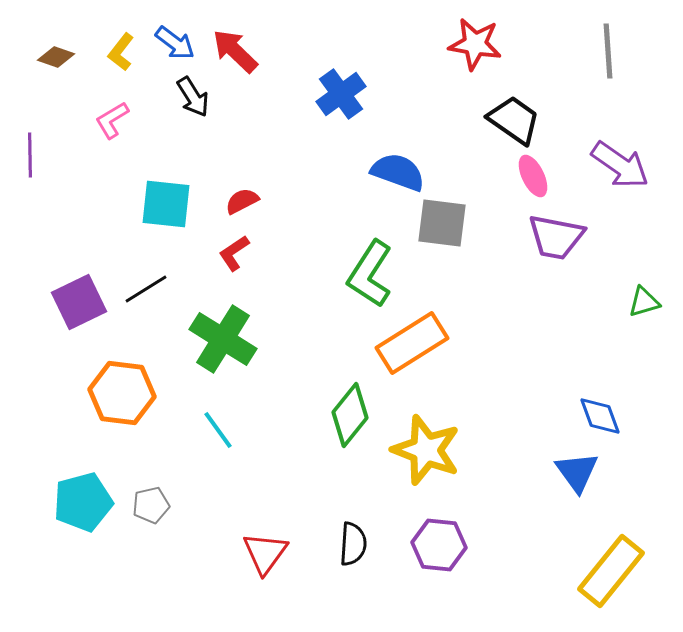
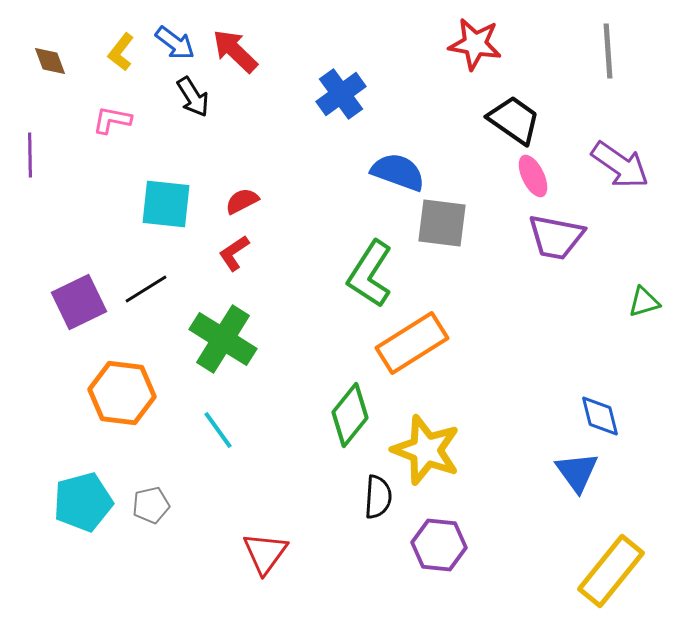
brown diamond: moved 6 px left, 4 px down; rotated 51 degrees clockwise
pink L-shape: rotated 42 degrees clockwise
blue diamond: rotated 6 degrees clockwise
black semicircle: moved 25 px right, 47 px up
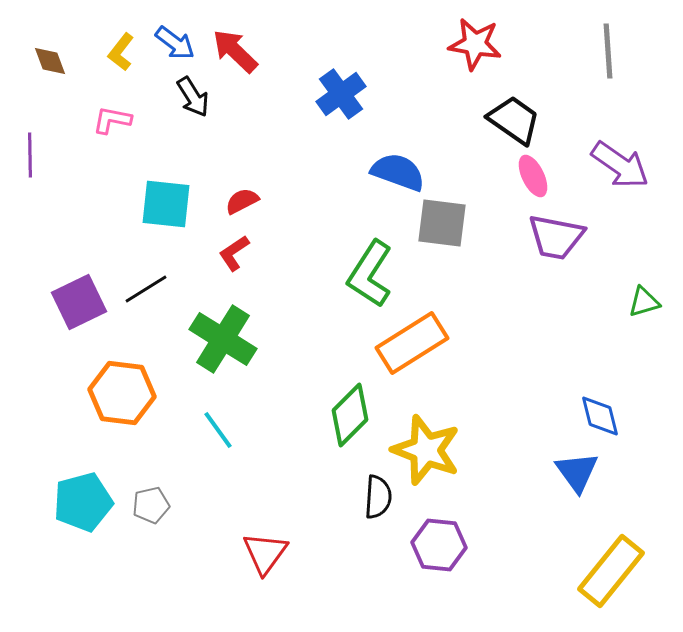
green diamond: rotated 6 degrees clockwise
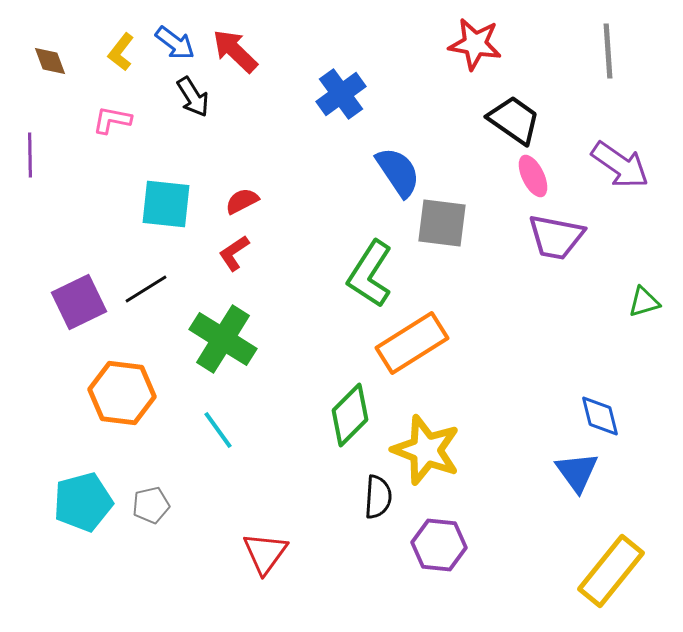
blue semicircle: rotated 36 degrees clockwise
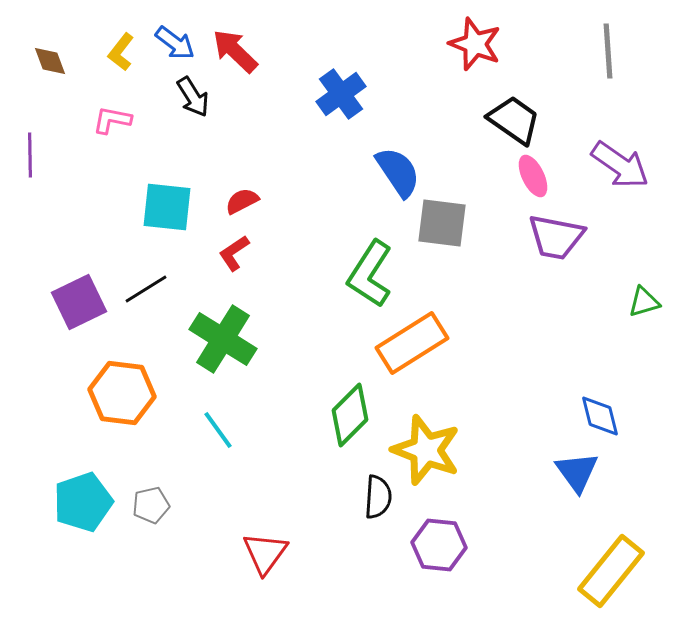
red star: rotated 12 degrees clockwise
cyan square: moved 1 px right, 3 px down
cyan pentagon: rotated 4 degrees counterclockwise
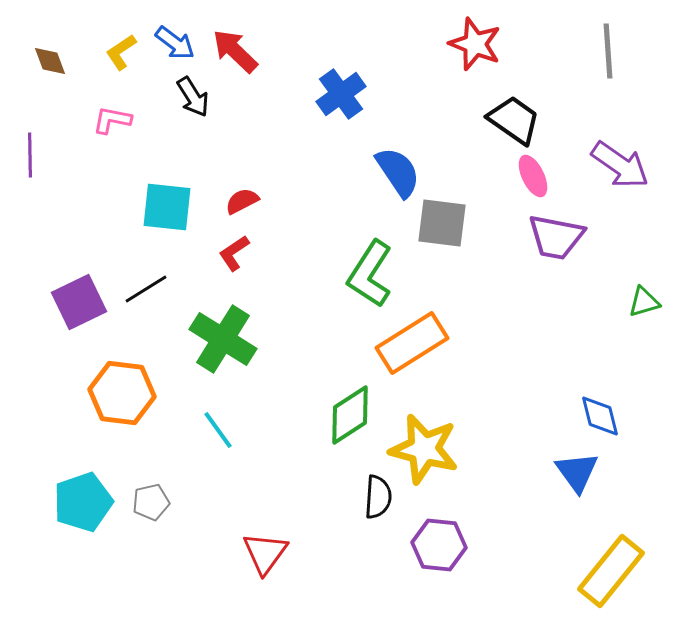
yellow L-shape: rotated 18 degrees clockwise
green diamond: rotated 12 degrees clockwise
yellow star: moved 2 px left, 1 px up; rotated 6 degrees counterclockwise
gray pentagon: moved 3 px up
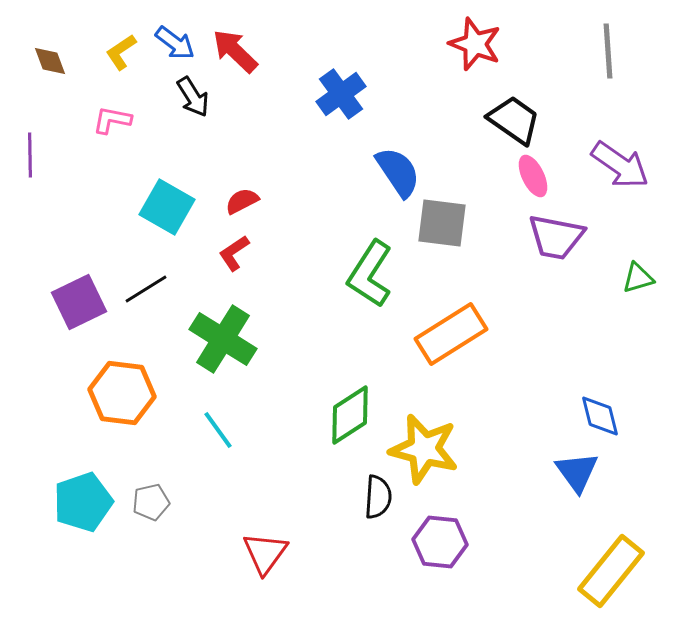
cyan square: rotated 24 degrees clockwise
green triangle: moved 6 px left, 24 px up
orange rectangle: moved 39 px right, 9 px up
purple hexagon: moved 1 px right, 3 px up
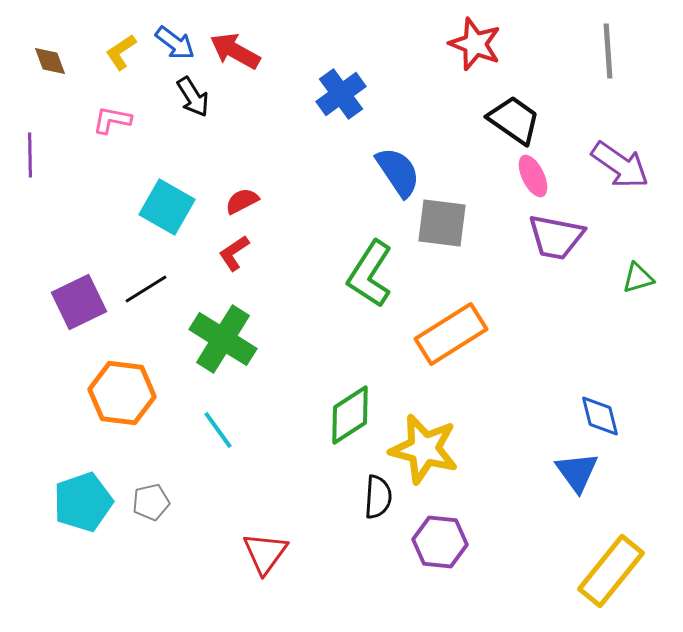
red arrow: rotated 15 degrees counterclockwise
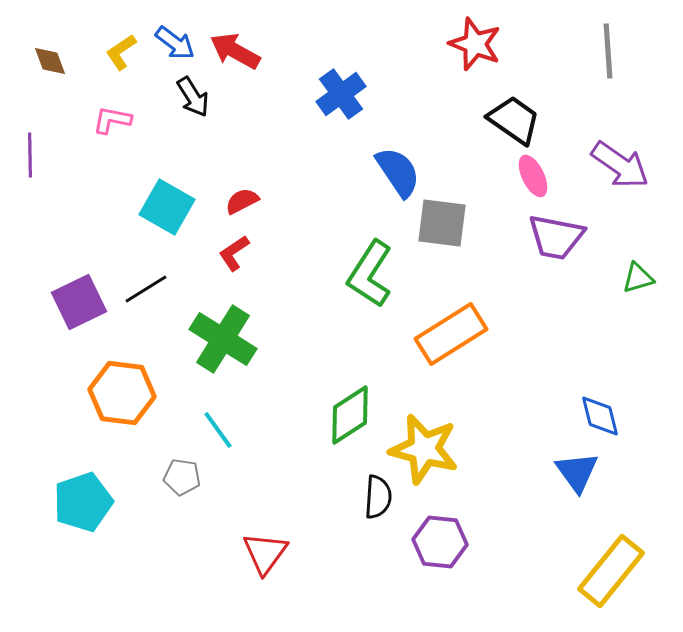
gray pentagon: moved 31 px right, 25 px up; rotated 21 degrees clockwise
